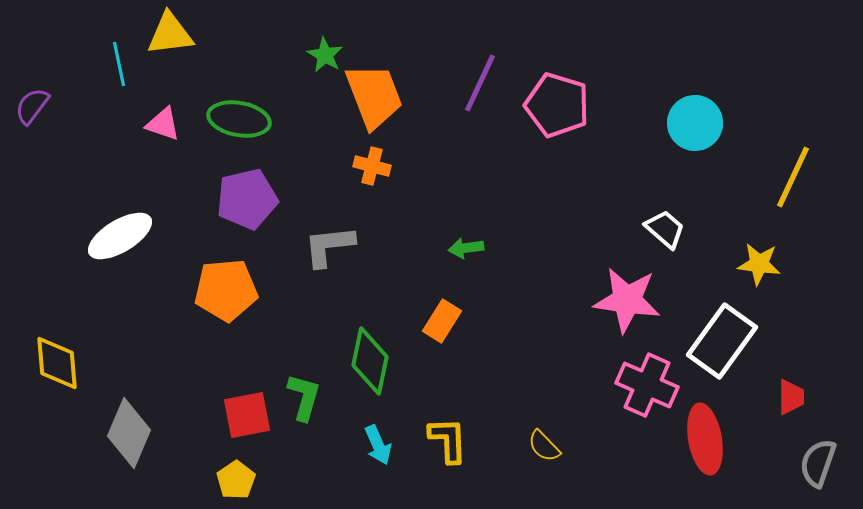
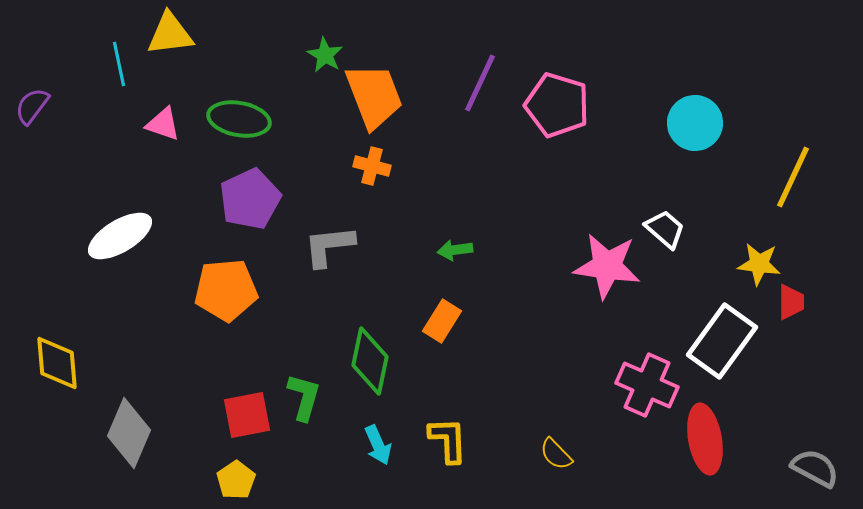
purple pentagon: moved 3 px right; rotated 12 degrees counterclockwise
green arrow: moved 11 px left, 2 px down
pink star: moved 20 px left, 34 px up
red trapezoid: moved 95 px up
yellow semicircle: moved 12 px right, 8 px down
gray semicircle: moved 3 px left, 5 px down; rotated 99 degrees clockwise
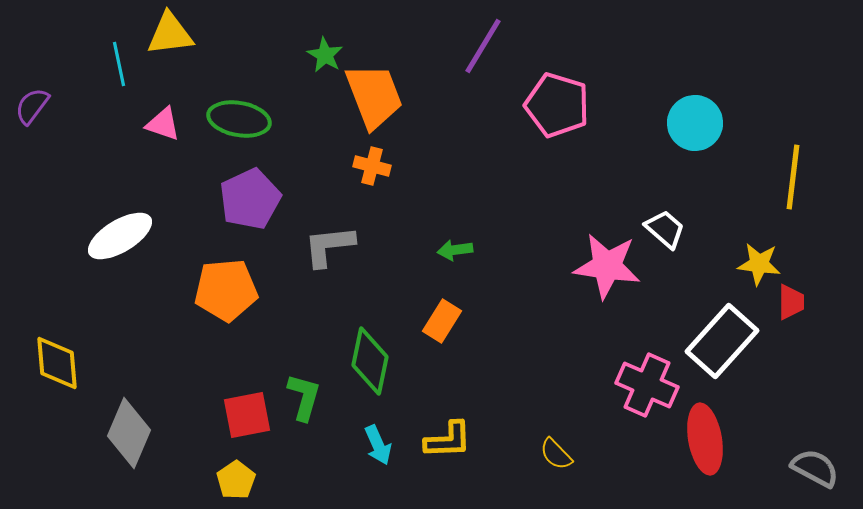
purple line: moved 3 px right, 37 px up; rotated 6 degrees clockwise
yellow line: rotated 18 degrees counterclockwise
white rectangle: rotated 6 degrees clockwise
yellow L-shape: rotated 90 degrees clockwise
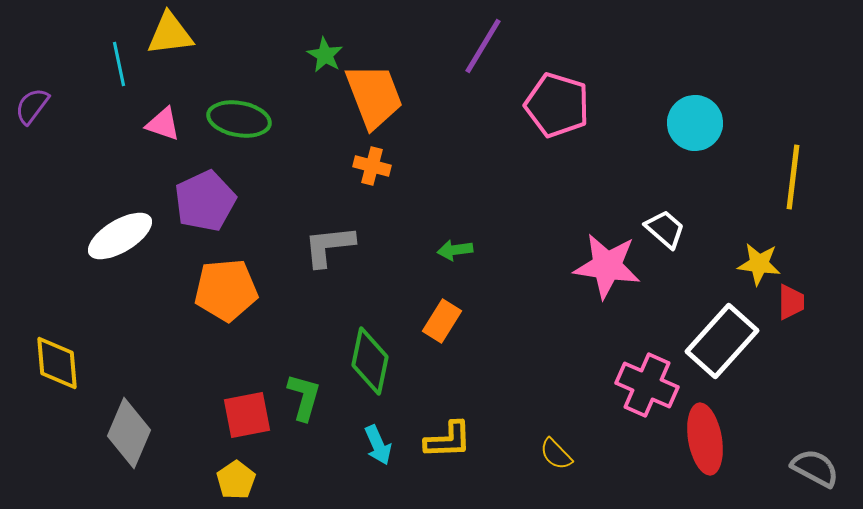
purple pentagon: moved 45 px left, 2 px down
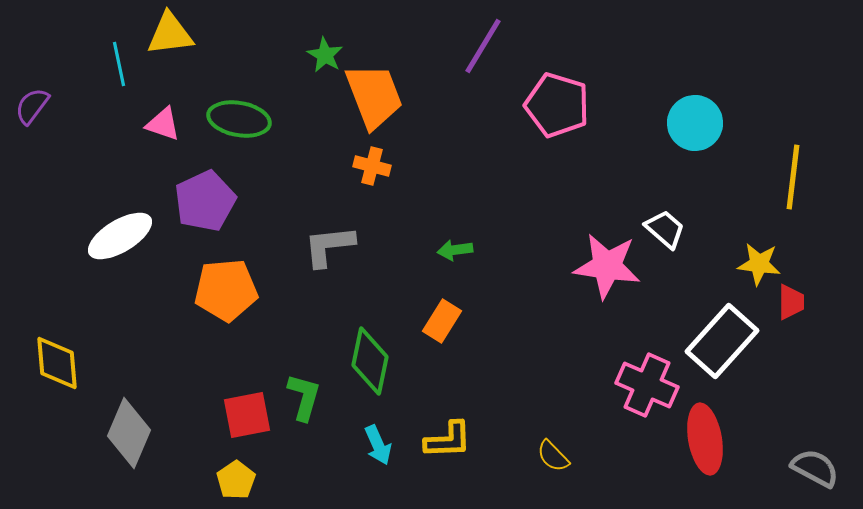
yellow semicircle: moved 3 px left, 2 px down
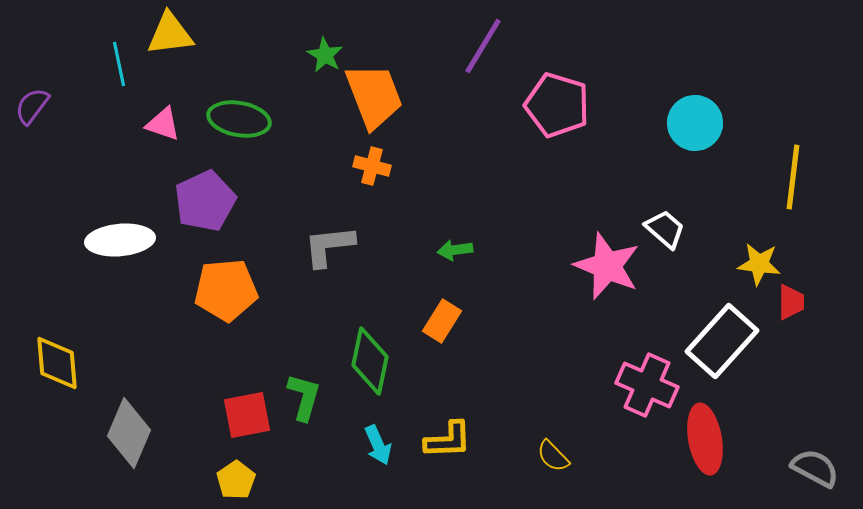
white ellipse: moved 4 px down; rotated 26 degrees clockwise
pink star: rotated 14 degrees clockwise
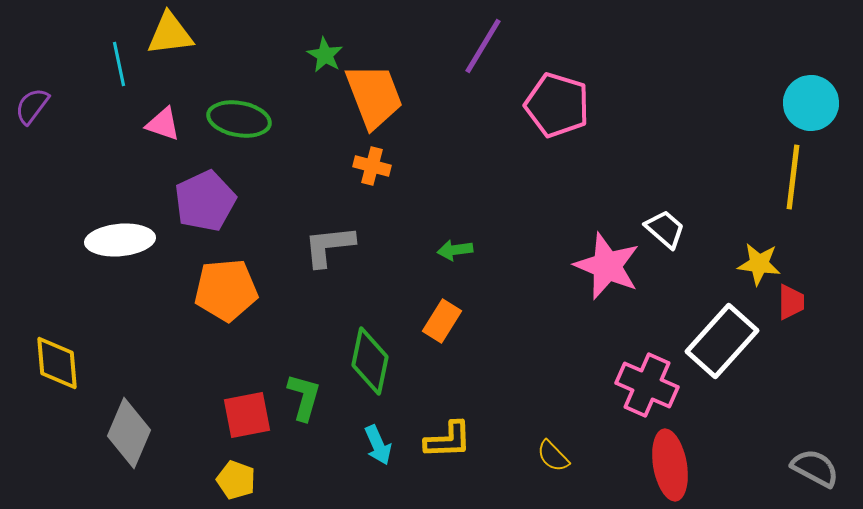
cyan circle: moved 116 px right, 20 px up
red ellipse: moved 35 px left, 26 px down
yellow pentagon: rotated 18 degrees counterclockwise
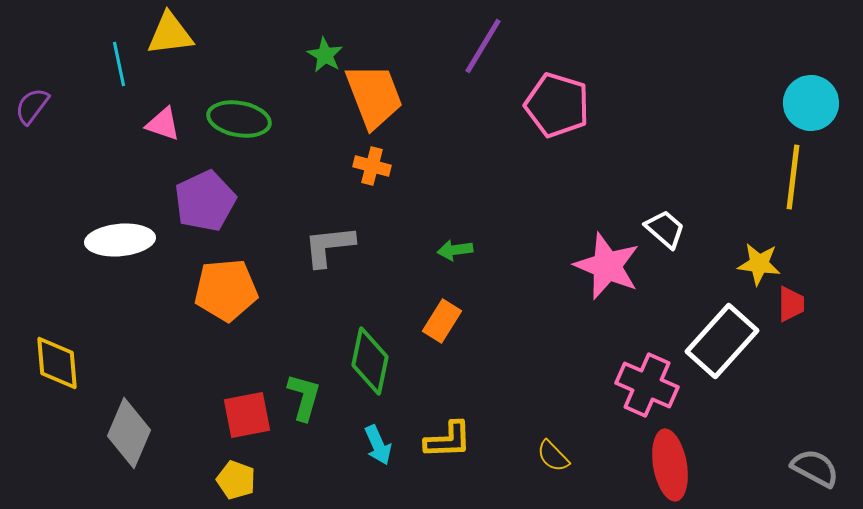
red trapezoid: moved 2 px down
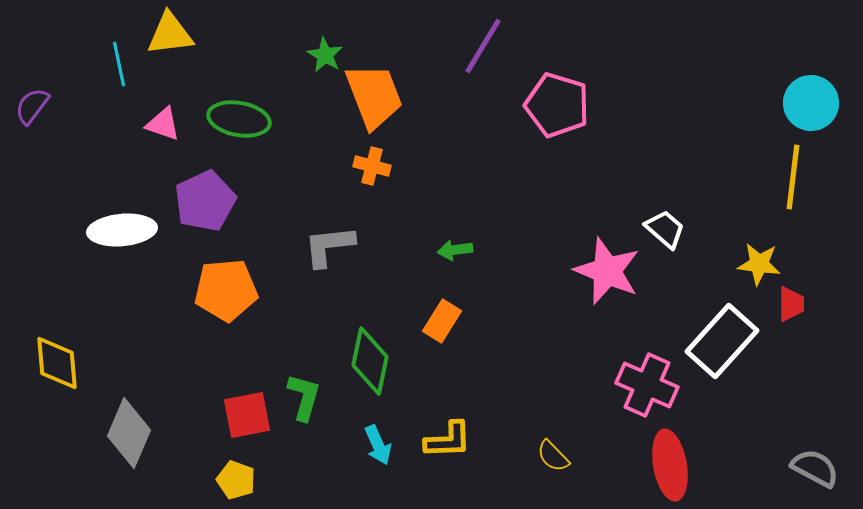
white ellipse: moved 2 px right, 10 px up
pink star: moved 5 px down
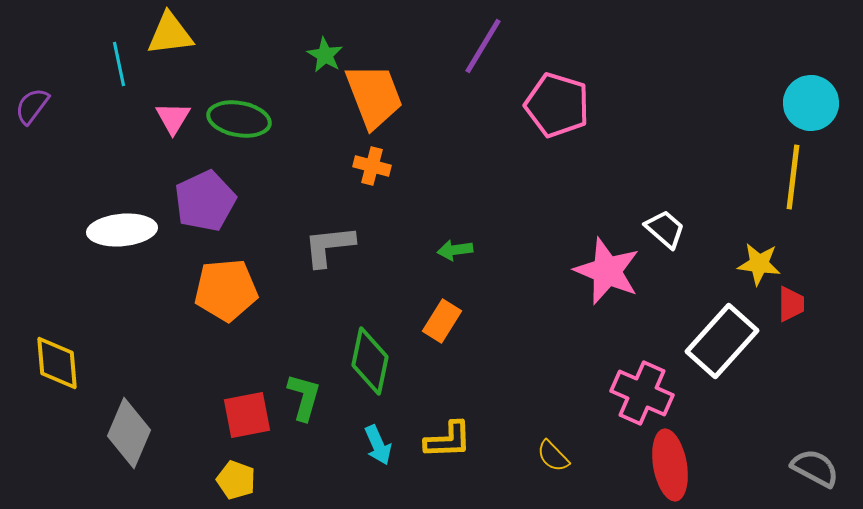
pink triangle: moved 10 px right, 6 px up; rotated 42 degrees clockwise
pink cross: moved 5 px left, 8 px down
